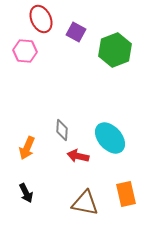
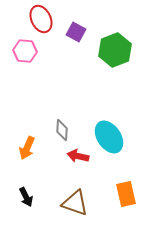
cyan ellipse: moved 1 px left, 1 px up; rotated 8 degrees clockwise
black arrow: moved 4 px down
brown triangle: moved 10 px left; rotated 8 degrees clockwise
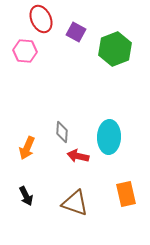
green hexagon: moved 1 px up
gray diamond: moved 2 px down
cyan ellipse: rotated 36 degrees clockwise
black arrow: moved 1 px up
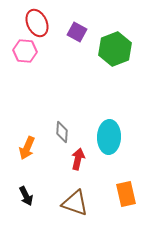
red ellipse: moved 4 px left, 4 px down
purple square: moved 1 px right
red arrow: moved 3 px down; rotated 90 degrees clockwise
